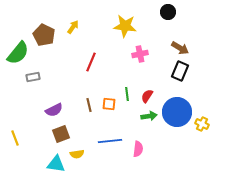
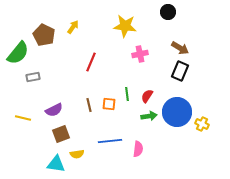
yellow line: moved 8 px right, 20 px up; rotated 56 degrees counterclockwise
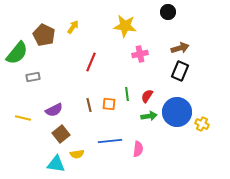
brown arrow: rotated 48 degrees counterclockwise
green semicircle: moved 1 px left
brown square: rotated 18 degrees counterclockwise
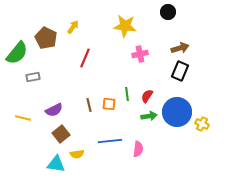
brown pentagon: moved 2 px right, 3 px down
red line: moved 6 px left, 4 px up
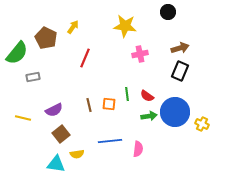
red semicircle: rotated 88 degrees counterclockwise
blue circle: moved 2 px left
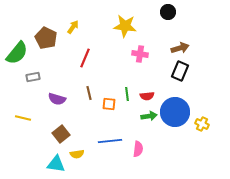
pink cross: rotated 21 degrees clockwise
red semicircle: rotated 40 degrees counterclockwise
brown line: moved 12 px up
purple semicircle: moved 3 px right, 11 px up; rotated 42 degrees clockwise
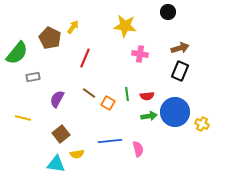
brown pentagon: moved 4 px right
brown line: rotated 40 degrees counterclockwise
purple semicircle: rotated 102 degrees clockwise
orange square: moved 1 px left, 1 px up; rotated 24 degrees clockwise
pink semicircle: rotated 21 degrees counterclockwise
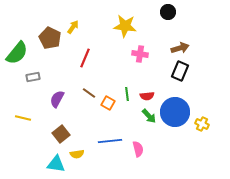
green arrow: rotated 56 degrees clockwise
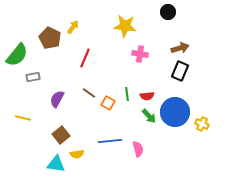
green semicircle: moved 2 px down
brown square: moved 1 px down
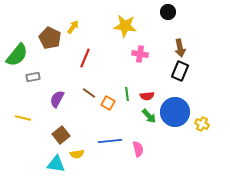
brown arrow: rotated 96 degrees clockwise
